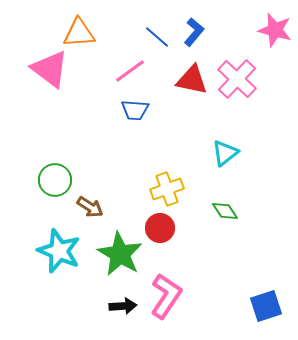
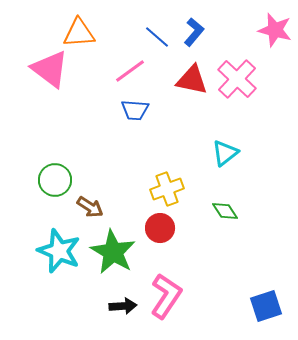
green star: moved 7 px left, 2 px up
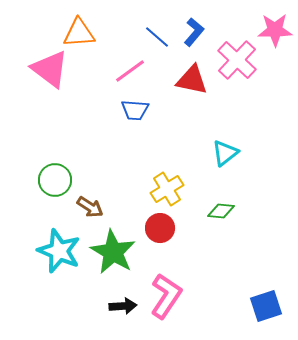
pink star: rotated 16 degrees counterclockwise
pink cross: moved 19 px up
yellow cross: rotated 12 degrees counterclockwise
green diamond: moved 4 px left; rotated 52 degrees counterclockwise
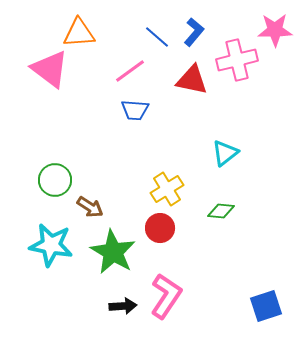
pink cross: rotated 33 degrees clockwise
cyan star: moved 8 px left, 6 px up; rotated 12 degrees counterclockwise
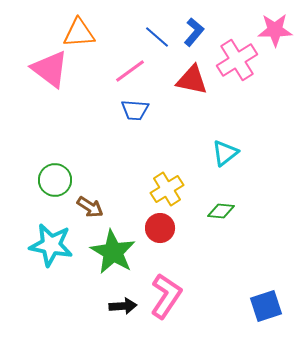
pink cross: rotated 18 degrees counterclockwise
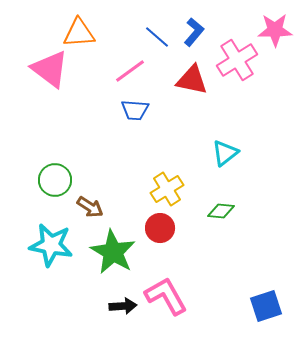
pink L-shape: rotated 63 degrees counterclockwise
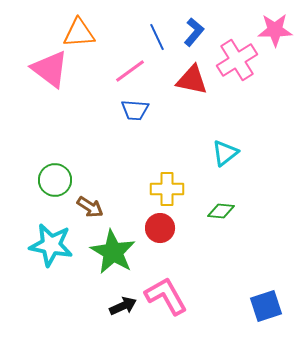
blue line: rotated 24 degrees clockwise
yellow cross: rotated 32 degrees clockwise
black arrow: rotated 20 degrees counterclockwise
